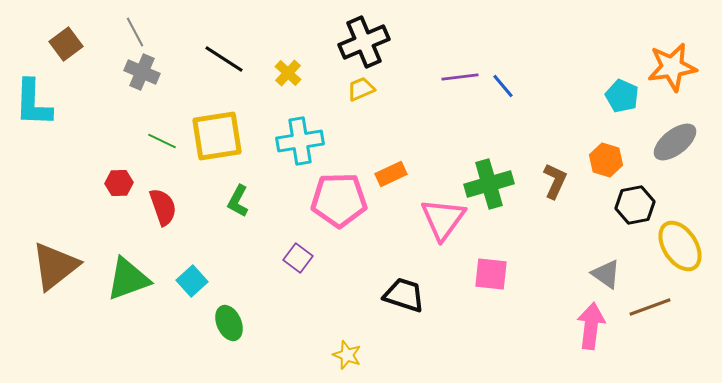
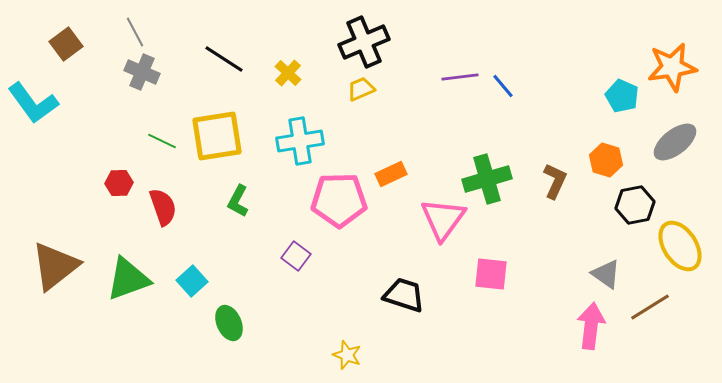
cyan L-shape: rotated 38 degrees counterclockwise
green cross: moved 2 px left, 5 px up
purple square: moved 2 px left, 2 px up
brown line: rotated 12 degrees counterclockwise
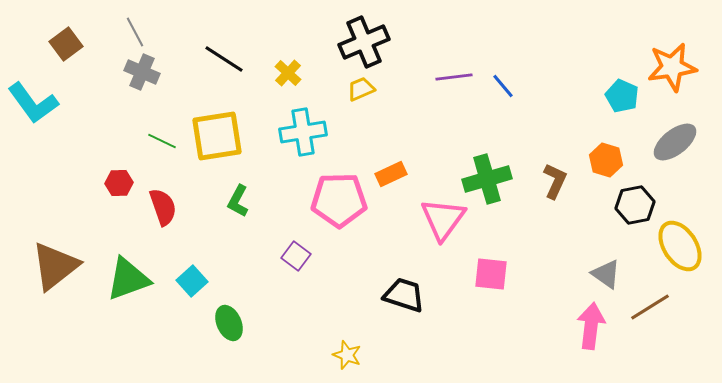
purple line: moved 6 px left
cyan cross: moved 3 px right, 9 px up
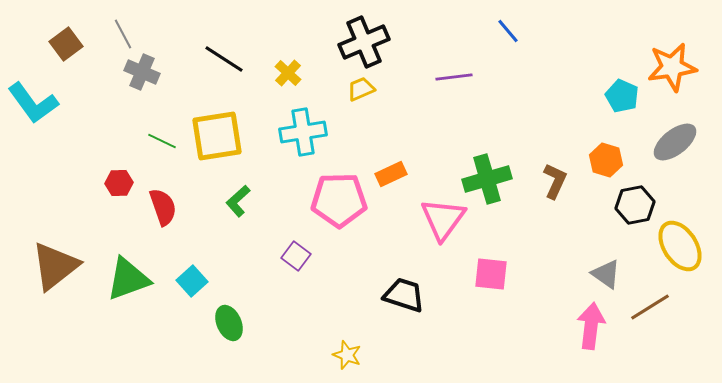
gray line: moved 12 px left, 2 px down
blue line: moved 5 px right, 55 px up
green L-shape: rotated 20 degrees clockwise
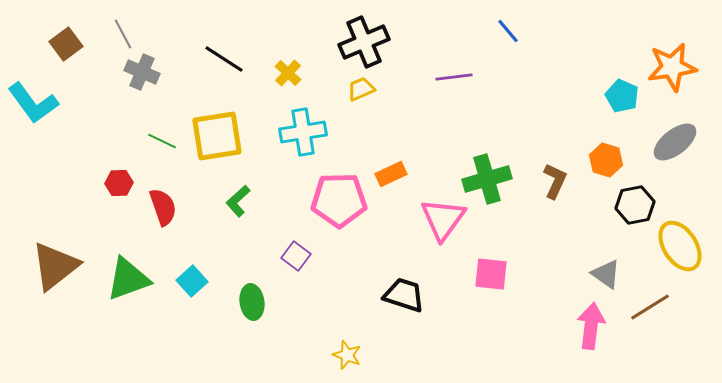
green ellipse: moved 23 px right, 21 px up; rotated 16 degrees clockwise
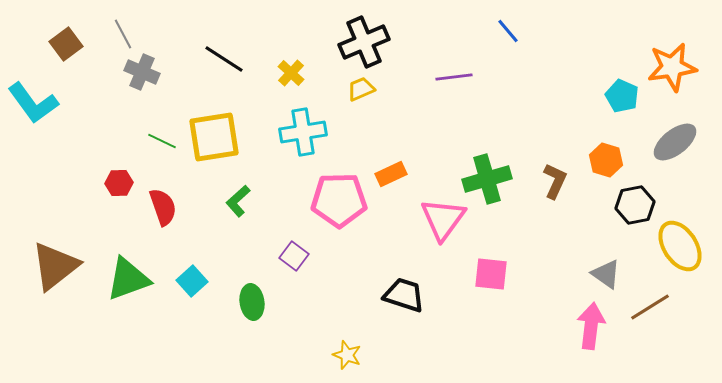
yellow cross: moved 3 px right
yellow square: moved 3 px left, 1 px down
purple square: moved 2 px left
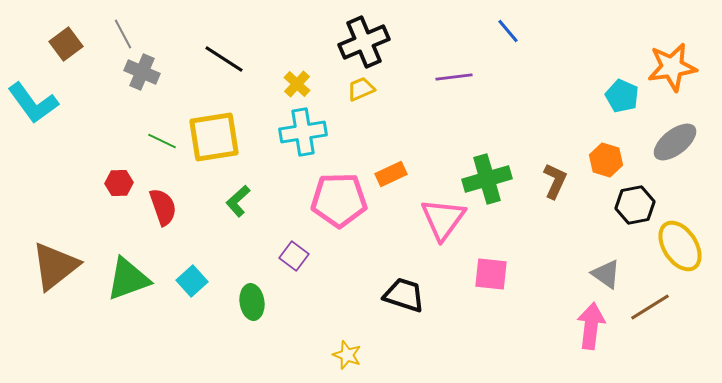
yellow cross: moved 6 px right, 11 px down
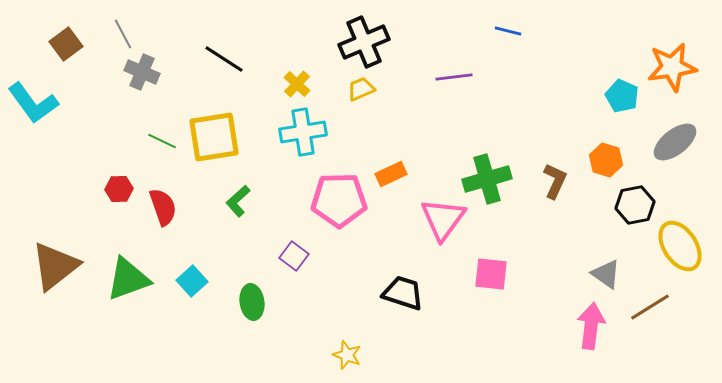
blue line: rotated 36 degrees counterclockwise
red hexagon: moved 6 px down
black trapezoid: moved 1 px left, 2 px up
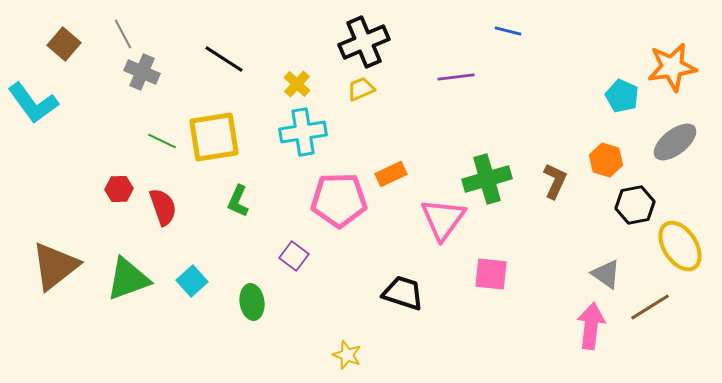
brown square: moved 2 px left; rotated 12 degrees counterclockwise
purple line: moved 2 px right
green L-shape: rotated 24 degrees counterclockwise
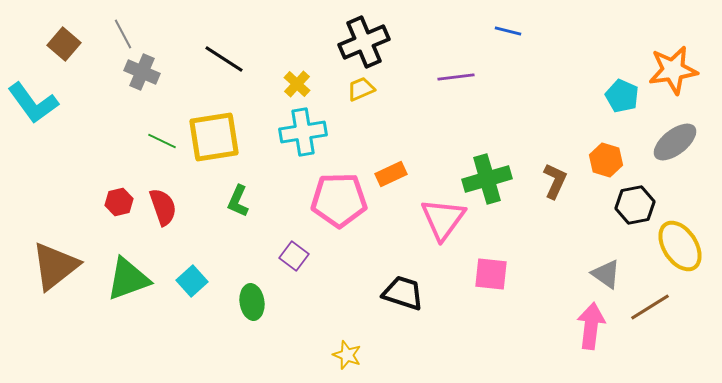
orange star: moved 1 px right, 3 px down
red hexagon: moved 13 px down; rotated 12 degrees counterclockwise
